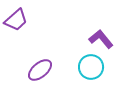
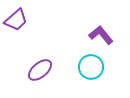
purple L-shape: moved 4 px up
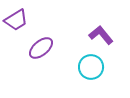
purple trapezoid: rotated 10 degrees clockwise
purple ellipse: moved 1 px right, 22 px up
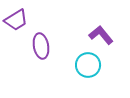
purple ellipse: moved 2 px up; rotated 60 degrees counterclockwise
cyan circle: moved 3 px left, 2 px up
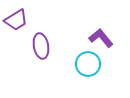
purple L-shape: moved 3 px down
cyan circle: moved 1 px up
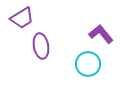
purple trapezoid: moved 6 px right, 2 px up
purple L-shape: moved 4 px up
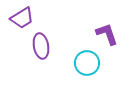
purple L-shape: moved 6 px right; rotated 20 degrees clockwise
cyan circle: moved 1 px left, 1 px up
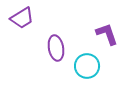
purple ellipse: moved 15 px right, 2 px down
cyan circle: moved 3 px down
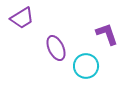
purple ellipse: rotated 15 degrees counterclockwise
cyan circle: moved 1 px left
